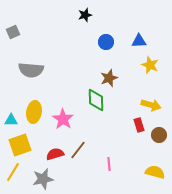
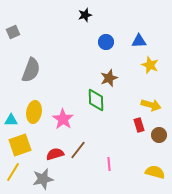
gray semicircle: rotated 75 degrees counterclockwise
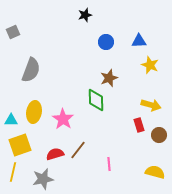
yellow line: rotated 18 degrees counterclockwise
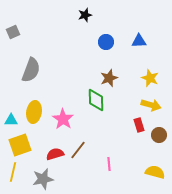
yellow star: moved 13 px down
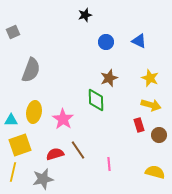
blue triangle: rotated 28 degrees clockwise
brown line: rotated 72 degrees counterclockwise
